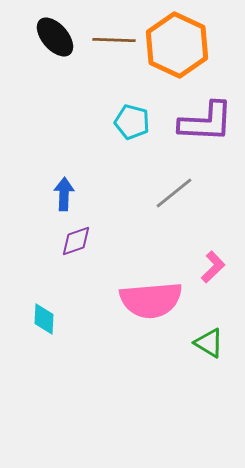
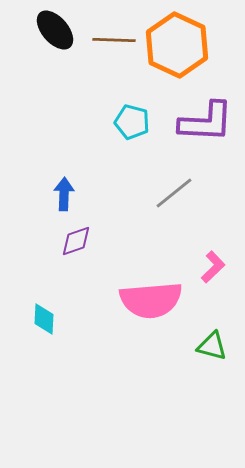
black ellipse: moved 7 px up
green triangle: moved 3 px right, 3 px down; rotated 16 degrees counterclockwise
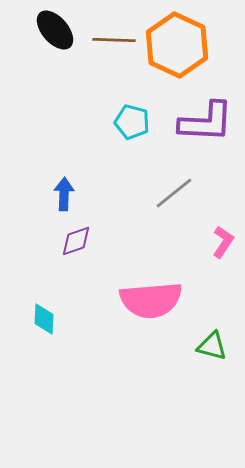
pink L-shape: moved 10 px right, 25 px up; rotated 12 degrees counterclockwise
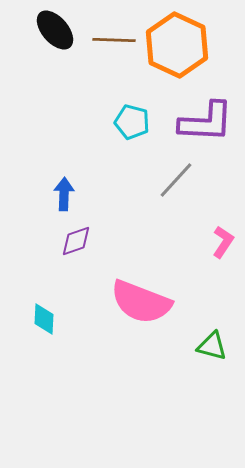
gray line: moved 2 px right, 13 px up; rotated 9 degrees counterclockwise
pink semicircle: moved 10 px left, 2 px down; rotated 26 degrees clockwise
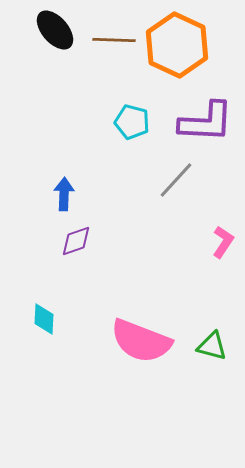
pink semicircle: moved 39 px down
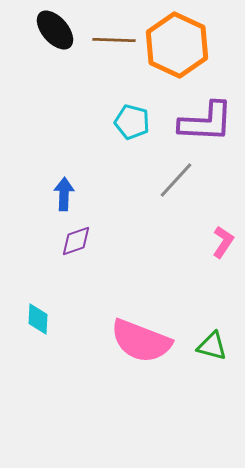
cyan diamond: moved 6 px left
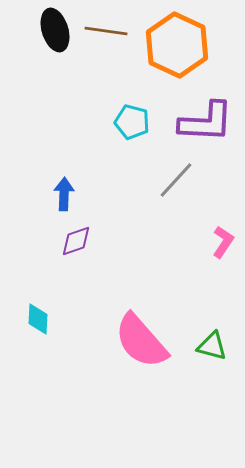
black ellipse: rotated 24 degrees clockwise
brown line: moved 8 px left, 9 px up; rotated 6 degrees clockwise
pink semicircle: rotated 28 degrees clockwise
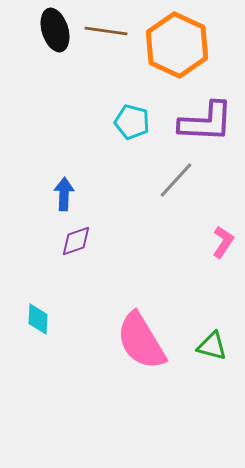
pink semicircle: rotated 10 degrees clockwise
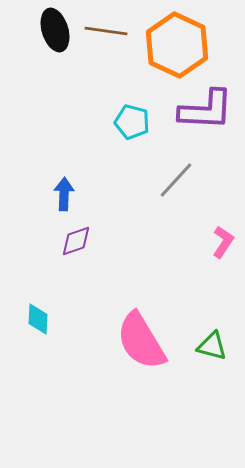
purple L-shape: moved 12 px up
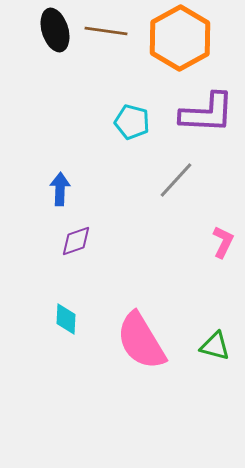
orange hexagon: moved 3 px right, 7 px up; rotated 6 degrees clockwise
purple L-shape: moved 1 px right, 3 px down
blue arrow: moved 4 px left, 5 px up
pink L-shape: rotated 8 degrees counterclockwise
cyan diamond: moved 28 px right
green triangle: moved 3 px right
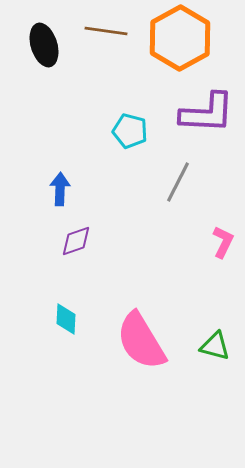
black ellipse: moved 11 px left, 15 px down
cyan pentagon: moved 2 px left, 9 px down
gray line: moved 2 px right, 2 px down; rotated 15 degrees counterclockwise
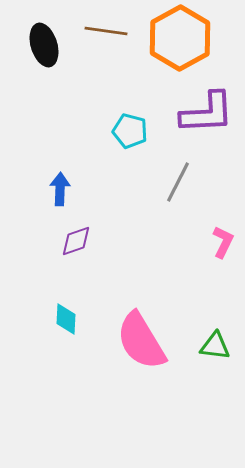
purple L-shape: rotated 6 degrees counterclockwise
green triangle: rotated 8 degrees counterclockwise
